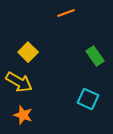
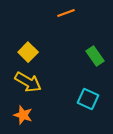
yellow arrow: moved 9 px right
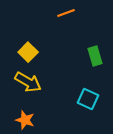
green rectangle: rotated 18 degrees clockwise
orange star: moved 2 px right, 5 px down
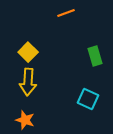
yellow arrow: rotated 64 degrees clockwise
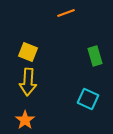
yellow square: rotated 24 degrees counterclockwise
orange star: rotated 18 degrees clockwise
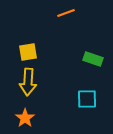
yellow square: rotated 30 degrees counterclockwise
green rectangle: moved 2 px left, 3 px down; rotated 54 degrees counterclockwise
cyan square: moved 1 px left; rotated 25 degrees counterclockwise
orange star: moved 2 px up
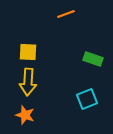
orange line: moved 1 px down
yellow square: rotated 12 degrees clockwise
cyan square: rotated 20 degrees counterclockwise
orange star: moved 3 px up; rotated 18 degrees counterclockwise
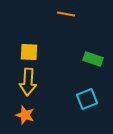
orange line: rotated 30 degrees clockwise
yellow square: moved 1 px right
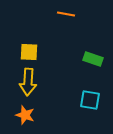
cyan square: moved 3 px right, 1 px down; rotated 30 degrees clockwise
